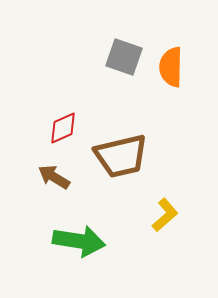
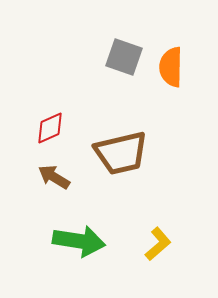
red diamond: moved 13 px left
brown trapezoid: moved 3 px up
yellow L-shape: moved 7 px left, 29 px down
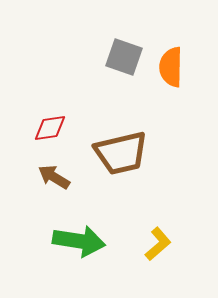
red diamond: rotated 16 degrees clockwise
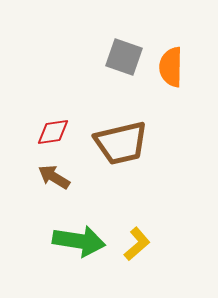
red diamond: moved 3 px right, 4 px down
brown trapezoid: moved 10 px up
yellow L-shape: moved 21 px left
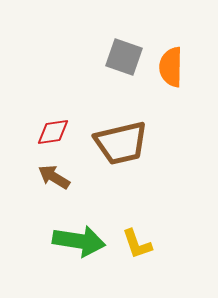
yellow L-shape: rotated 112 degrees clockwise
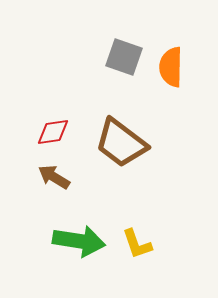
brown trapezoid: rotated 50 degrees clockwise
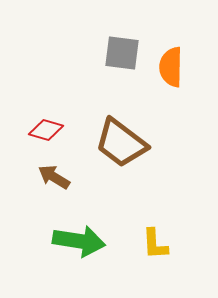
gray square: moved 2 px left, 4 px up; rotated 12 degrees counterclockwise
red diamond: moved 7 px left, 2 px up; rotated 24 degrees clockwise
yellow L-shape: moved 18 px right; rotated 16 degrees clockwise
